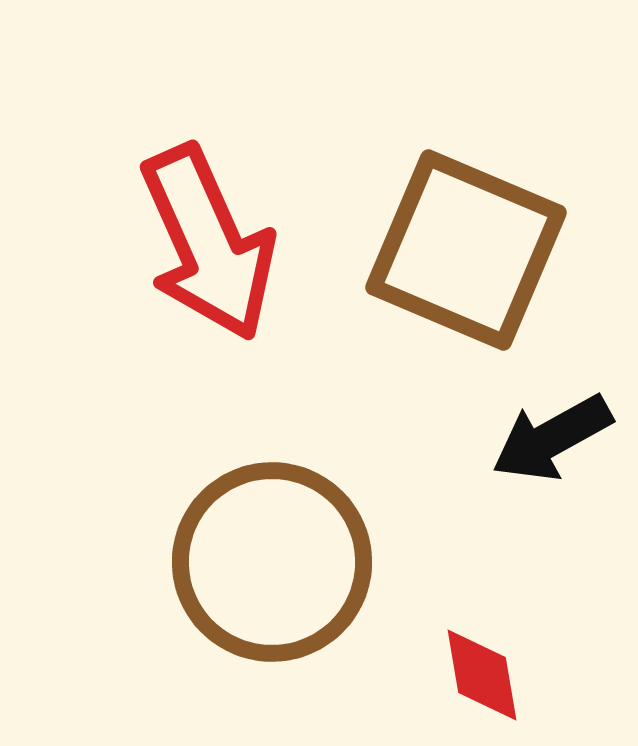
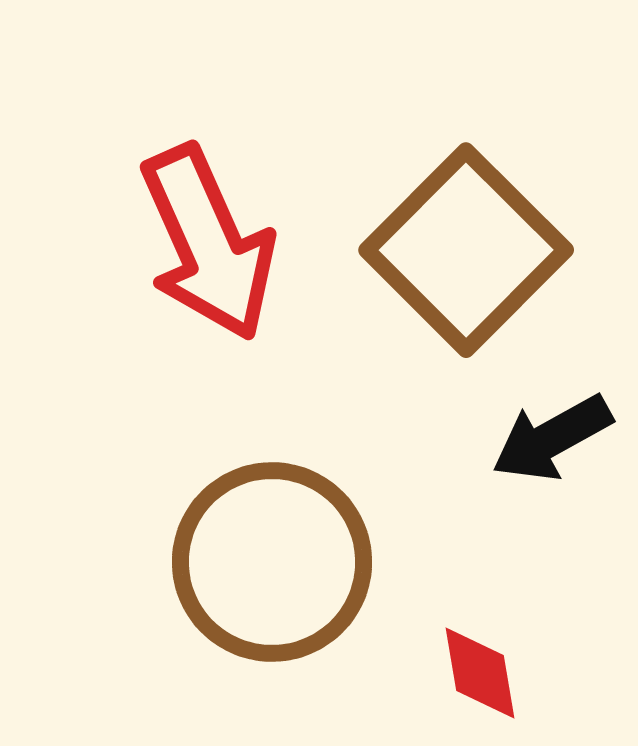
brown square: rotated 22 degrees clockwise
red diamond: moved 2 px left, 2 px up
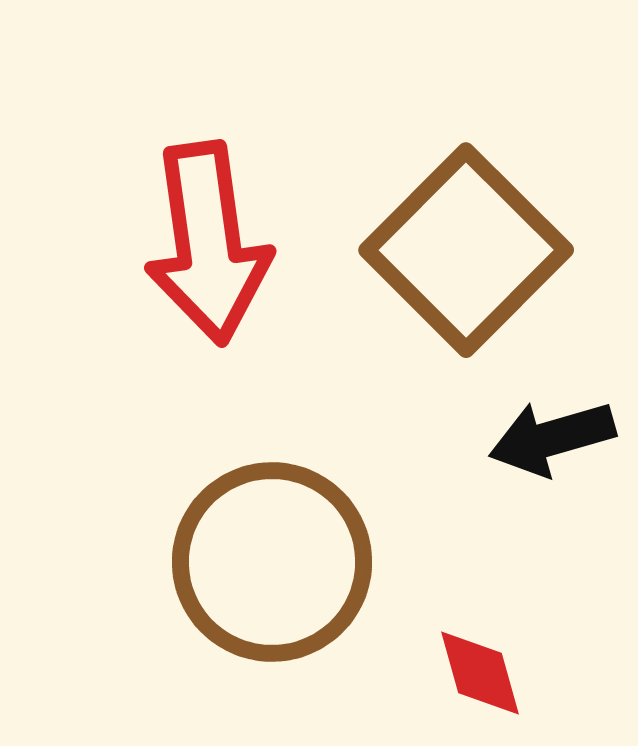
red arrow: rotated 16 degrees clockwise
black arrow: rotated 13 degrees clockwise
red diamond: rotated 6 degrees counterclockwise
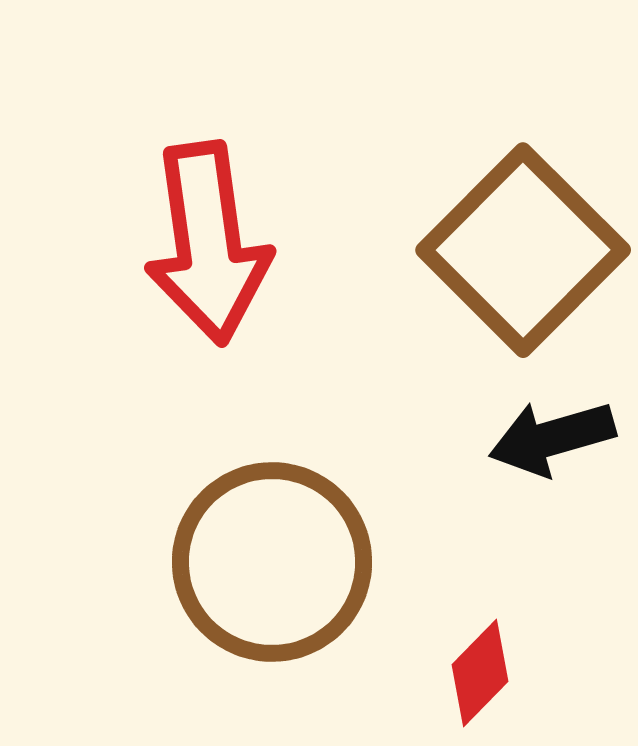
brown square: moved 57 px right
red diamond: rotated 60 degrees clockwise
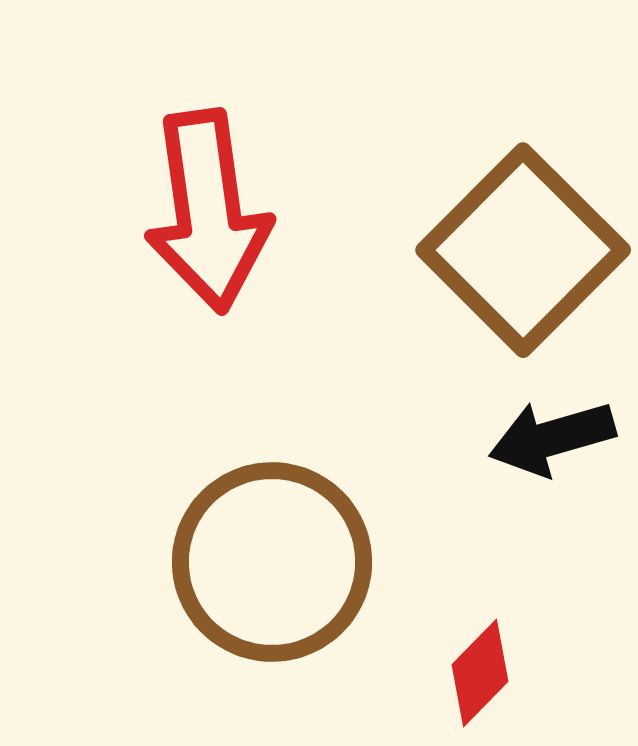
red arrow: moved 32 px up
